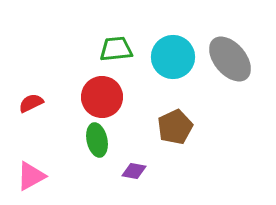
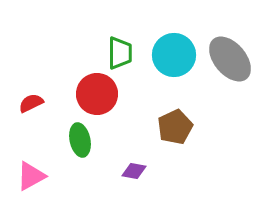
green trapezoid: moved 4 px right, 4 px down; rotated 96 degrees clockwise
cyan circle: moved 1 px right, 2 px up
red circle: moved 5 px left, 3 px up
green ellipse: moved 17 px left
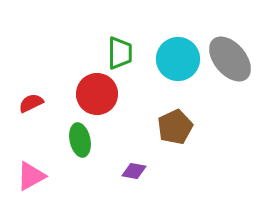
cyan circle: moved 4 px right, 4 px down
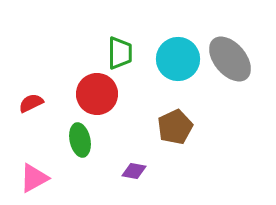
pink triangle: moved 3 px right, 2 px down
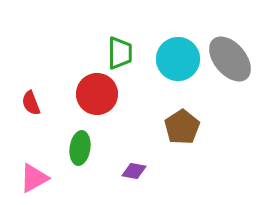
red semicircle: rotated 85 degrees counterclockwise
brown pentagon: moved 7 px right; rotated 8 degrees counterclockwise
green ellipse: moved 8 px down; rotated 20 degrees clockwise
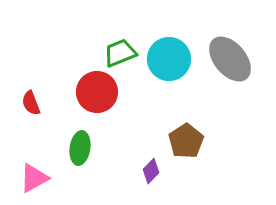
green trapezoid: rotated 112 degrees counterclockwise
cyan circle: moved 9 px left
red circle: moved 2 px up
brown pentagon: moved 4 px right, 14 px down
purple diamond: moved 17 px right; rotated 55 degrees counterclockwise
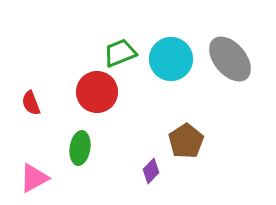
cyan circle: moved 2 px right
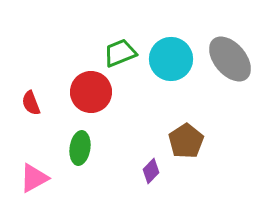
red circle: moved 6 px left
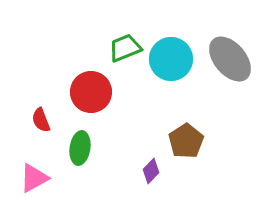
green trapezoid: moved 5 px right, 5 px up
red semicircle: moved 10 px right, 17 px down
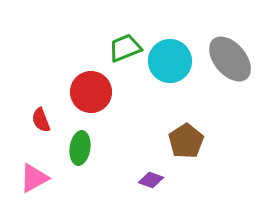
cyan circle: moved 1 px left, 2 px down
purple diamond: moved 9 px down; rotated 65 degrees clockwise
